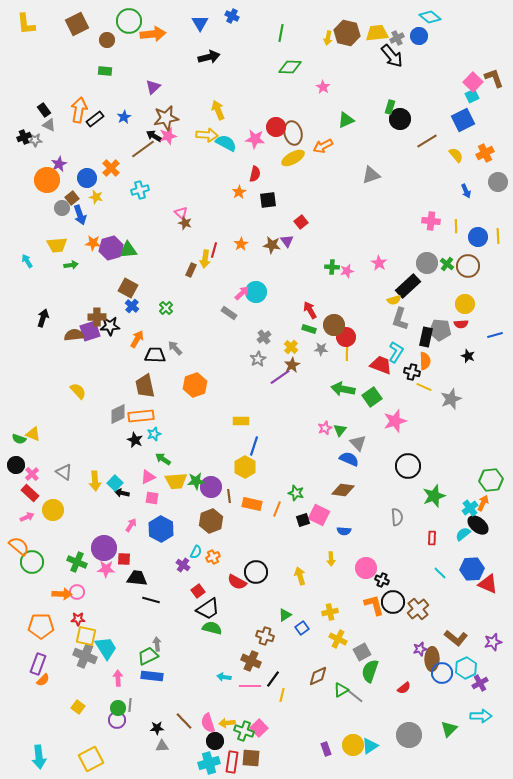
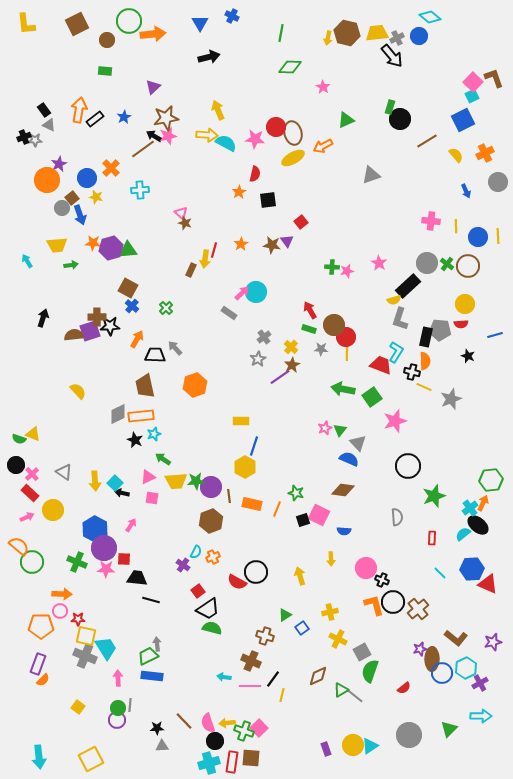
cyan cross at (140, 190): rotated 12 degrees clockwise
blue hexagon at (161, 529): moved 66 px left
pink circle at (77, 592): moved 17 px left, 19 px down
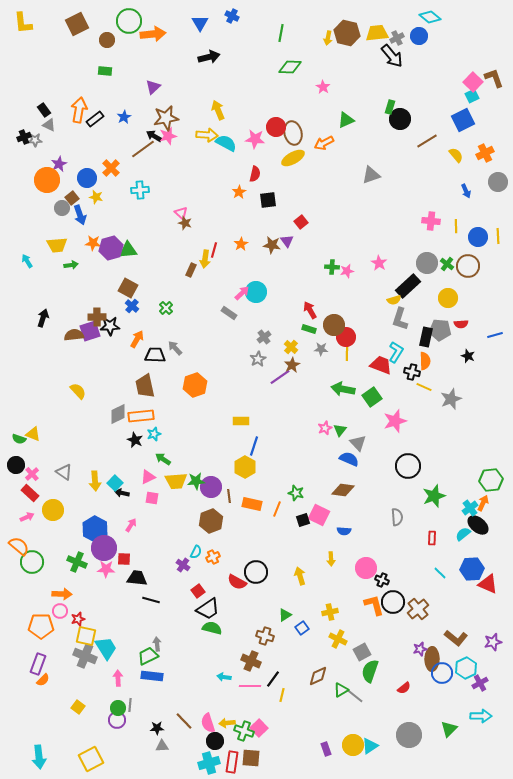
yellow L-shape at (26, 24): moved 3 px left, 1 px up
orange arrow at (323, 146): moved 1 px right, 3 px up
yellow circle at (465, 304): moved 17 px left, 6 px up
red star at (78, 619): rotated 16 degrees counterclockwise
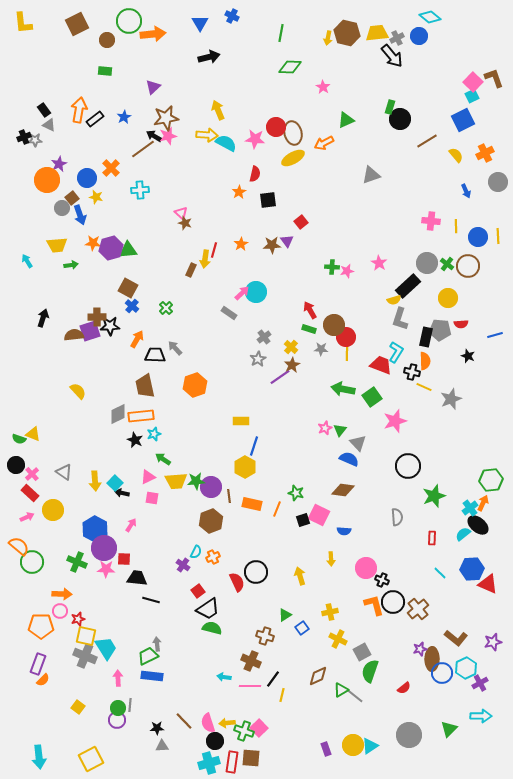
brown star at (272, 245): rotated 12 degrees counterclockwise
red semicircle at (237, 582): rotated 144 degrees counterclockwise
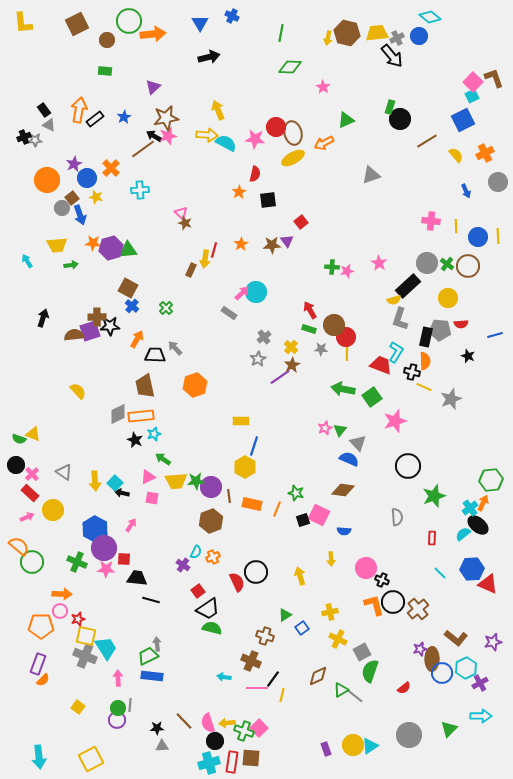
purple star at (59, 164): moved 15 px right
pink line at (250, 686): moved 7 px right, 2 px down
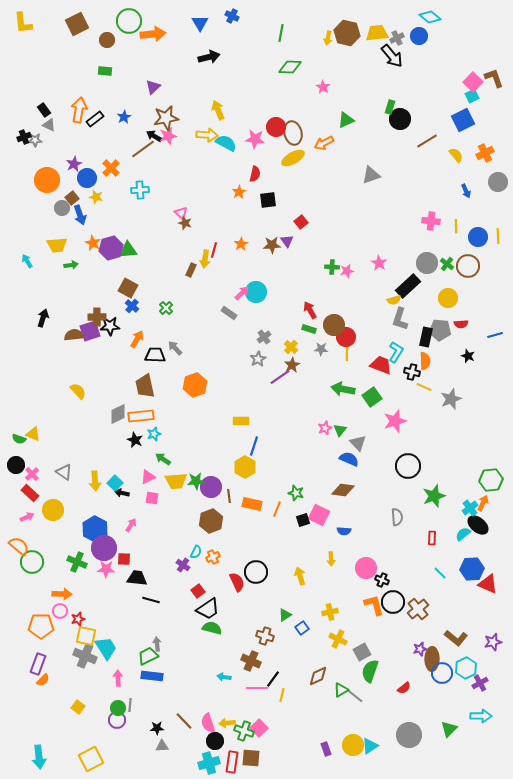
orange star at (93, 243): rotated 21 degrees clockwise
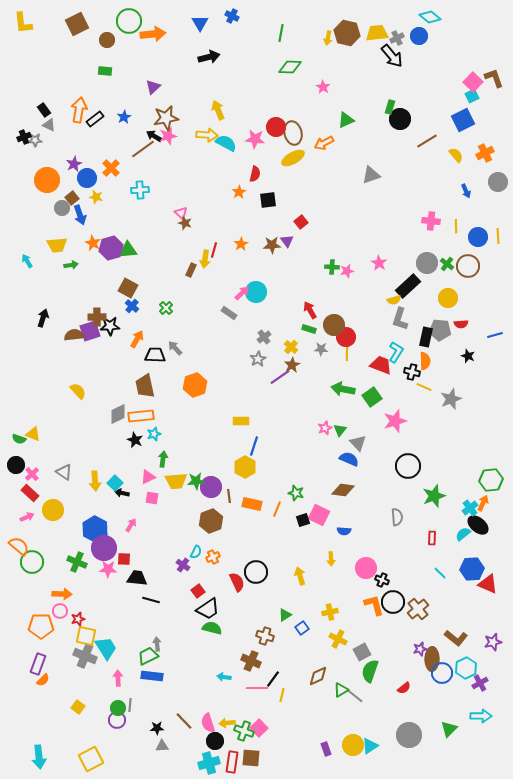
green arrow at (163, 459): rotated 63 degrees clockwise
pink star at (106, 569): moved 2 px right
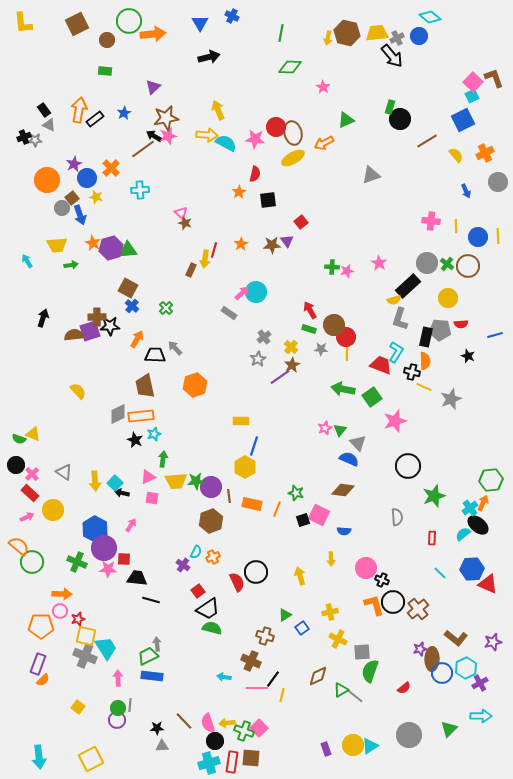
blue star at (124, 117): moved 4 px up
gray square at (362, 652): rotated 24 degrees clockwise
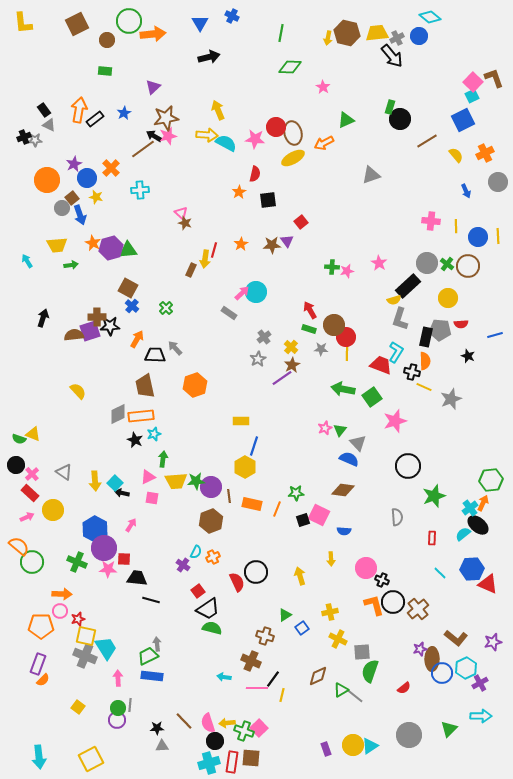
purple line at (280, 377): moved 2 px right, 1 px down
green star at (296, 493): rotated 21 degrees counterclockwise
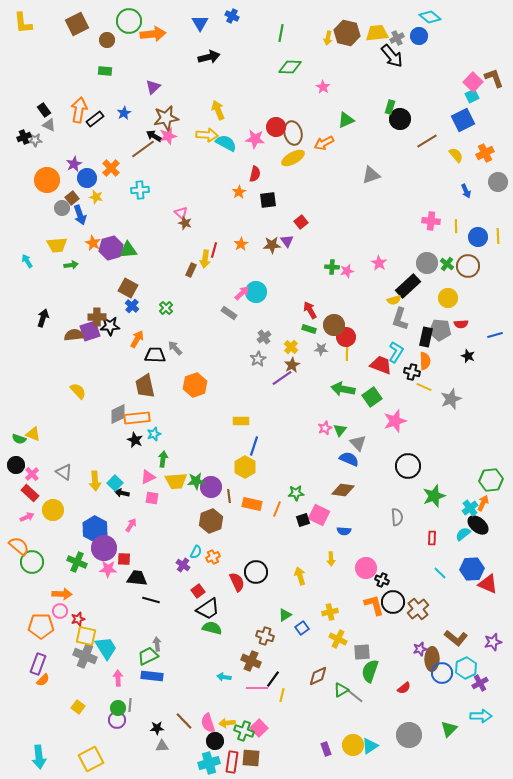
orange rectangle at (141, 416): moved 4 px left, 2 px down
